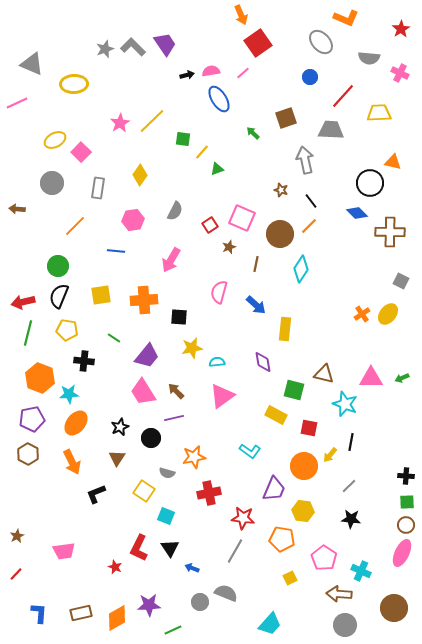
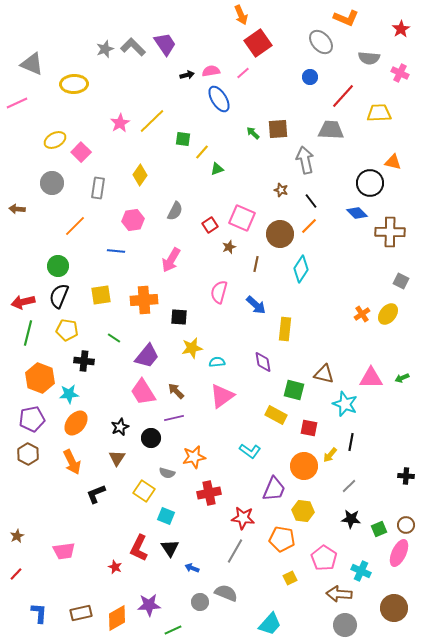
brown square at (286, 118): moved 8 px left, 11 px down; rotated 15 degrees clockwise
green square at (407, 502): moved 28 px left, 27 px down; rotated 21 degrees counterclockwise
pink ellipse at (402, 553): moved 3 px left
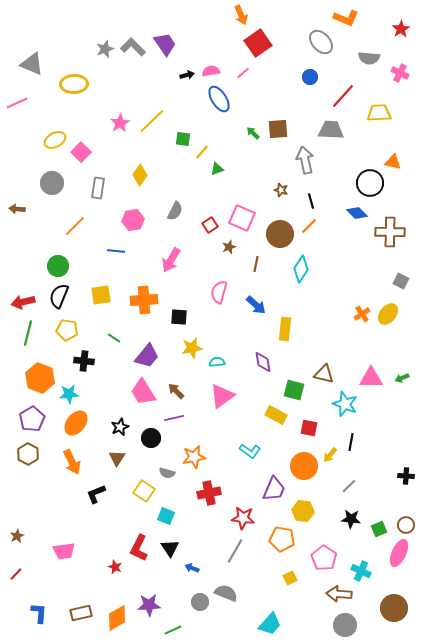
black line at (311, 201): rotated 21 degrees clockwise
purple pentagon at (32, 419): rotated 20 degrees counterclockwise
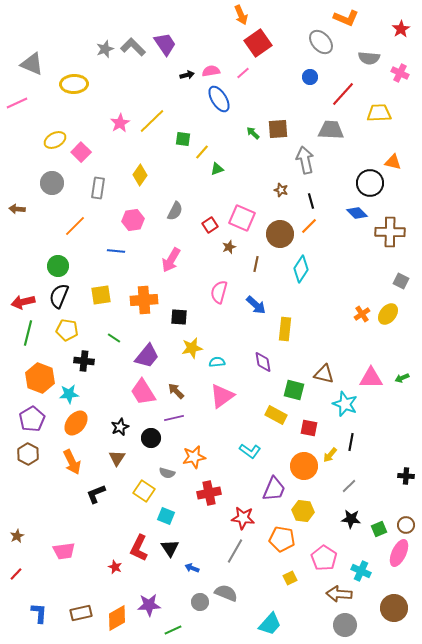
red line at (343, 96): moved 2 px up
